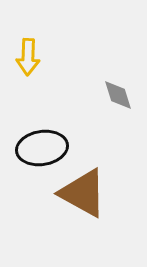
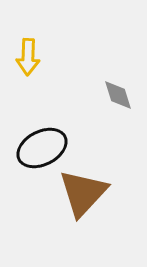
black ellipse: rotated 18 degrees counterclockwise
brown triangle: rotated 44 degrees clockwise
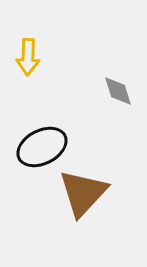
gray diamond: moved 4 px up
black ellipse: moved 1 px up
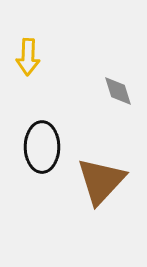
black ellipse: rotated 63 degrees counterclockwise
brown triangle: moved 18 px right, 12 px up
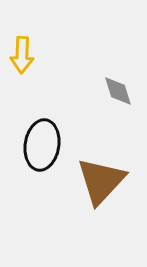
yellow arrow: moved 6 px left, 2 px up
black ellipse: moved 2 px up; rotated 9 degrees clockwise
